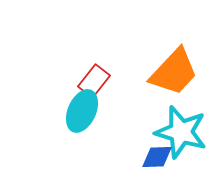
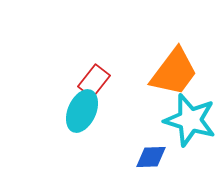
orange trapezoid: rotated 6 degrees counterclockwise
cyan star: moved 9 px right, 12 px up
blue diamond: moved 6 px left
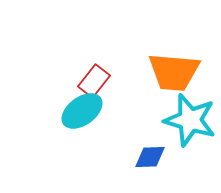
orange trapezoid: rotated 58 degrees clockwise
cyan ellipse: rotated 30 degrees clockwise
blue diamond: moved 1 px left
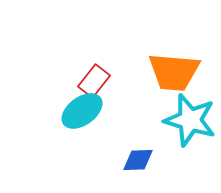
blue diamond: moved 12 px left, 3 px down
